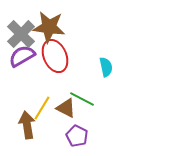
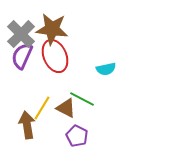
brown star: moved 3 px right, 2 px down
purple semicircle: rotated 36 degrees counterclockwise
cyan semicircle: moved 2 px down; rotated 90 degrees clockwise
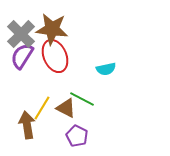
purple semicircle: rotated 8 degrees clockwise
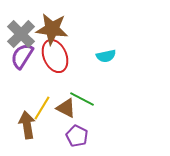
cyan semicircle: moved 13 px up
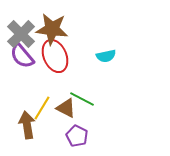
purple semicircle: rotated 72 degrees counterclockwise
